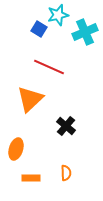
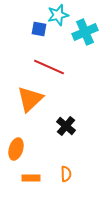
blue square: rotated 21 degrees counterclockwise
orange semicircle: moved 1 px down
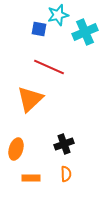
black cross: moved 2 px left, 18 px down; rotated 30 degrees clockwise
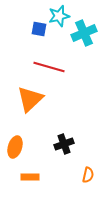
cyan star: moved 1 px right, 1 px down
cyan cross: moved 1 px left, 1 px down
red line: rotated 8 degrees counterclockwise
orange ellipse: moved 1 px left, 2 px up
orange semicircle: moved 22 px right, 1 px down; rotated 14 degrees clockwise
orange rectangle: moved 1 px left, 1 px up
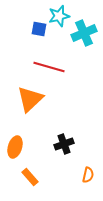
orange rectangle: rotated 48 degrees clockwise
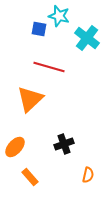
cyan star: rotated 30 degrees clockwise
cyan cross: moved 3 px right, 5 px down; rotated 30 degrees counterclockwise
orange ellipse: rotated 25 degrees clockwise
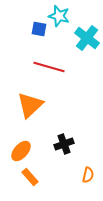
orange triangle: moved 6 px down
orange ellipse: moved 6 px right, 4 px down
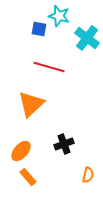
orange triangle: moved 1 px right, 1 px up
orange rectangle: moved 2 px left
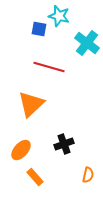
cyan cross: moved 5 px down
orange ellipse: moved 1 px up
orange rectangle: moved 7 px right
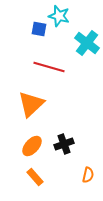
orange ellipse: moved 11 px right, 4 px up
